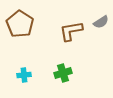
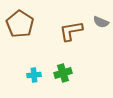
gray semicircle: rotated 56 degrees clockwise
cyan cross: moved 10 px right
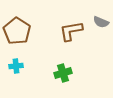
brown pentagon: moved 3 px left, 7 px down
cyan cross: moved 18 px left, 9 px up
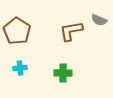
gray semicircle: moved 2 px left, 2 px up
cyan cross: moved 4 px right, 2 px down
green cross: rotated 18 degrees clockwise
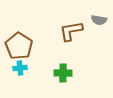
gray semicircle: rotated 14 degrees counterclockwise
brown pentagon: moved 2 px right, 15 px down
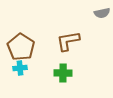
gray semicircle: moved 3 px right, 7 px up; rotated 21 degrees counterclockwise
brown L-shape: moved 3 px left, 10 px down
brown pentagon: moved 2 px right, 1 px down
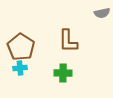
brown L-shape: rotated 80 degrees counterclockwise
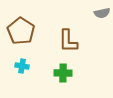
brown pentagon: moved 16 px up
cyan cross: moved 2 px right, 2 px up; rotated 16 degrees clockwise
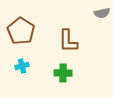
cyan cross: rotated 24 degrees counterclockwise
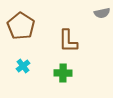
brown pentagon: moved 5 px up
cyan cross: moved 1 px right; rotated 24 degrees counterclockwise
